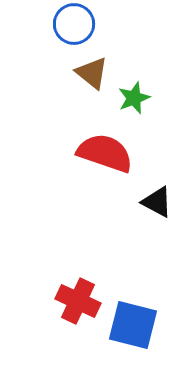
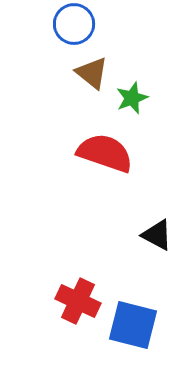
green star: moved 2 px left
black triangle: moved 33 px down
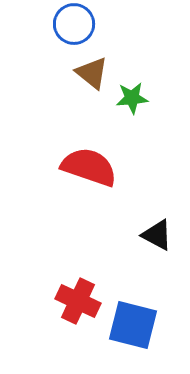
green star: rotated 16 degrees clockwise
red semicircle: moved 16 px left, 14 px down
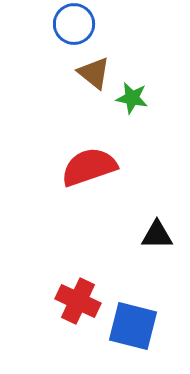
brown triangle: moved 2 px right
green star: rotated 16 degrees clockwise
red semicircle: rotated 38 degrees counterclockwise
black triangle: rotated 28 degrees counterclockwise
blue square: moved 1 px down
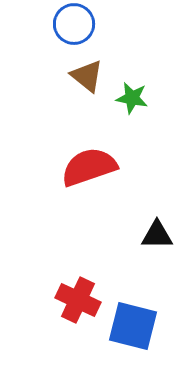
brown triangle: moved 7 px left, 3 px down
red cross: moved 1 px up
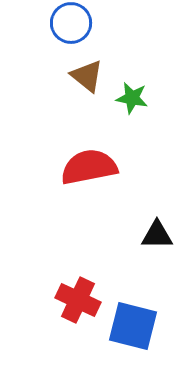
blue circle: moved 3 px left, 1 px up
red semicircle: rotated 8 degrees clockwise
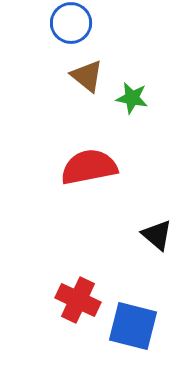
black triangle: rotated 40 degrees clockwise
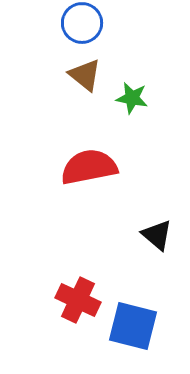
blue circle: moved 11 px right
brown triangle: moved 2 px left, 1 px up
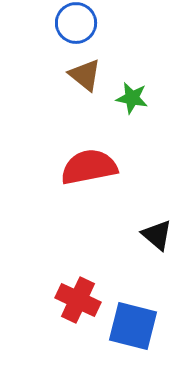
blue circle: moved 6 px left
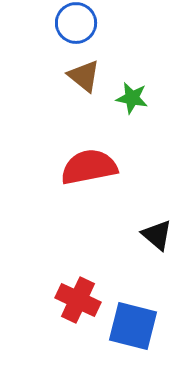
brown triangle: moved 1 px left, 1 px down
